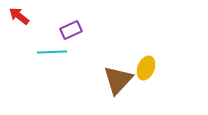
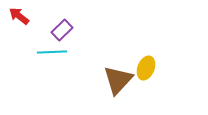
purple rectangle: moved 9 px left; rotated 20 degrees counterclockwise
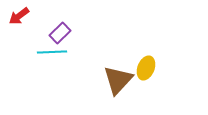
red arrow: rotated 75 degrees counterclockwise
purple rectangle: moved 2 px left, 3 px down
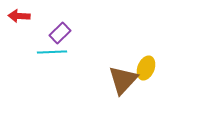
red arrow: rotated 40 degrees clockwise
brown triangle: moved 5 px right
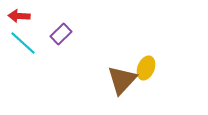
purple rectangle: moved 1 px right, 1 px down
cyan line: moved 29 px left, 9 px up; rotated 44 degrees clockwise
brown triangle: moved 1 px left
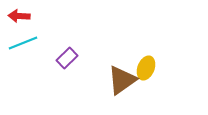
purple rectangle: moved 6 px right, 24 px down
cyan line: rotated 64 degrees counterclockwise
brown triangle: rotated 12 degrees clockwise
